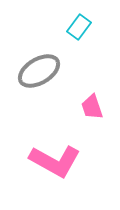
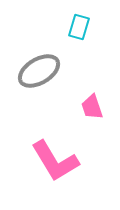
cyan rectangle: rotated 20 degrees counterclockwise
pink L-shape: rotated 30 degrees clockwise
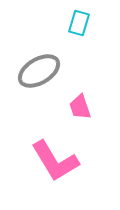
cyan rectangle: moved 4 px up
pink trapezoid: moved 12 px left
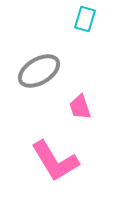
cyan rectangle: moved 6 px right, 4 px up
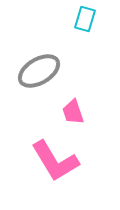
pink trapezoid: moved 7 px left, 5 px down
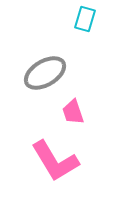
gray ellipse: moved 6 px right, 2 px down
